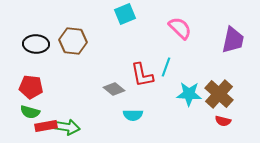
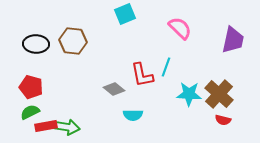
red pentagon: rotated 10 degrees clockwise
green semicircle: rotated 138 degrees clockwise
red semicircle: moved 1 px up
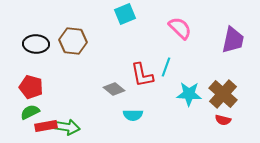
brown cross: moved 4 px right
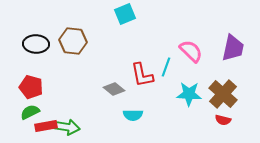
pink semicircle: moved 11 px right, 23 px down
purple trapezoid: moved 8 px down
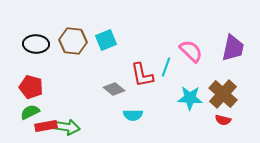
cyan square: moved 19 px left, 26 px down
cyan star: moved 1 px right, 4 px down
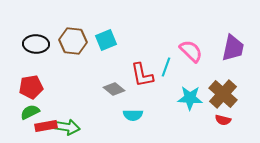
red pentagon: rotated 25 degrees counterclockwise
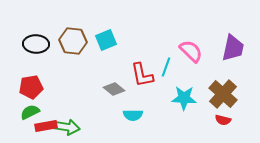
cyan star: moved 6 px left
